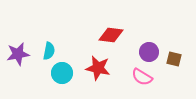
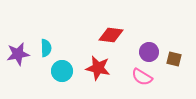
cyan semicircle: moved 3 px left, 3 px up; rotated 12 degrees counterclockwise
cyan circle: moved 2 px up
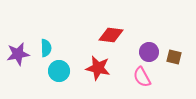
brown square: moved 2 px up
cyan circle: moved 3 px left
pink semicircle: rotated 30 degrees clockwise
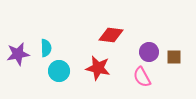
brown square: rotated 14 degrees counterclockwise
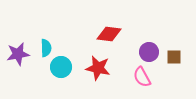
red diamond: moved 2 px left, 1 px up
cyan circle: moved 2 px right, 4 px up
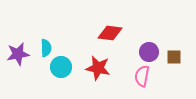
red diamond: moved 1 px right, 1 px up
pink semicircle: moved 1 px up; rotated 40 degrees clockwise
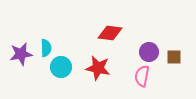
purple star: moved 3 px right
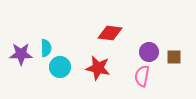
purple star: rotated 10 degrees clockwise
cyan circle: moved 1 px left
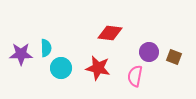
brown square: rotated 21 degrees clockwise
cyan circle: moved 1 px right, 1 px down
pink semicircle: moved 7 px left
